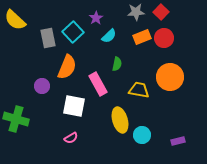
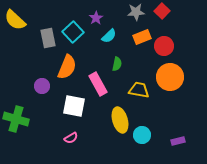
red square: moved 1 px right, 1 px up
red circle: moved 8 px down
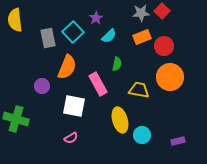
gray star: moved 5 px right, 1 px down
yellow semicircle: rotated 40 degrees clockwise
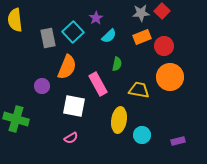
yellow ellipse: moved 1 px left; rotated 25 degrees clockwise
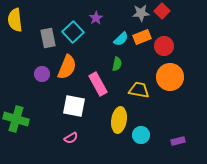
cyan semicircle: moved 12 px right, 3 px down
purple circle: moved 12 px up
cyan circle: moved 1 px left
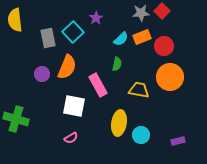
pink rectangle: moved 1 px down
yellow ellipse: moved 3 px down
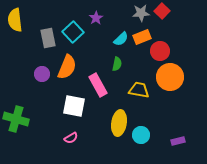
red circle: moved 4 px left, 5 px down
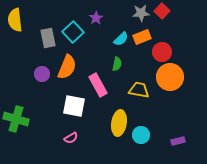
red circle: moved 2 px right, 1 px down
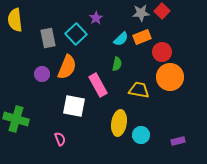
cyan square: moved 3 px right, 2 px down
pink semicircle: moved 11 px left, 1 px down; rotated 80 degrees counterclockwise
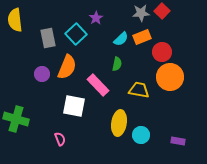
pink rectangle: rotated 15 degrees counterclockwise
purple rectangle: rotated 24 degrees clockwise
